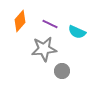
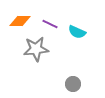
orange diamond: rotated 50 degrees clockwise
gray star: moved 8 px left
gray circle: moved 11 px right, 13 px down
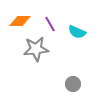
purple line: rotated 35 degrees clockwise
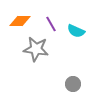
purple line: moved 1 px right
cyan semicircle: moved 1 px left, 1 px up
gray star: rotated 15 degrees clockwise
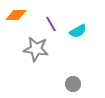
orange diamond: moved 4 px left, 6 px up
cyan semicircle: moved 2 px right; rotated 54 degrees counterclockwise
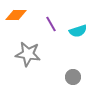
cyan semicircle: rotated 12 degrees clockwise
gray star: moved 8 px left, 5 px down
gray circle: moved 7 px up
